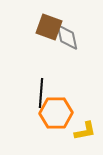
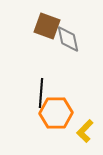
brown square: moved 2 px left, 1 px up
gray diamond: moved 1 px right, 2 px down
yellow L-shape: rotated 145 degrees clockwise
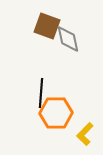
yellow L-shape: moved 3 px down
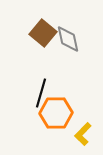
brown square: moved 4 px left, 7 px down; rotated 20 degrees clockwise
black line: rotated 12 degrees clockwise
yellow L-shape: moved 2 px left
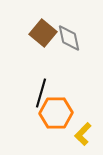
gray diamond: moved 1 px right, 1 px up
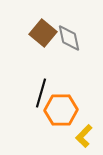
orange hexagon: moved 5 px right, 3 px up
yellow L-shape: moved 1 px right, 2 px down
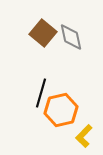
gray diamond: moved 2 px right, 1 px up
orange hexagon: rotated 12 degrees counterclockwise
